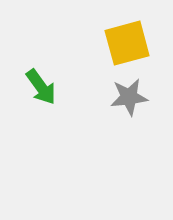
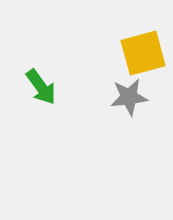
yellow square: moved 16 px right, 10 px down
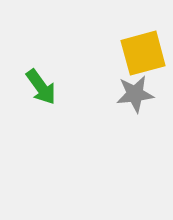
gray star: moved 6 px right, 3 px up
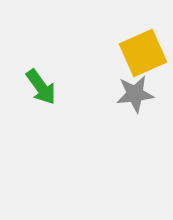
yellow square: rotated 9 degrees counterclockwise
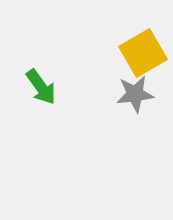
yellow square: rotated 6 degrees counterclockwise
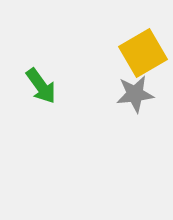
green arrow: moved 1 px up
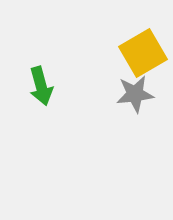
green arrow: rotated 21 degrees clockwise
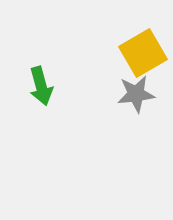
gray star: moved 1 px right
